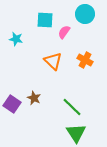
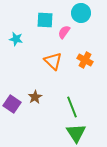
cyan circle: moved 4 px left, 1 px up
brown star: moved 1 px right, 1 px up; rotated 16 degrees clockwise
green line: rotated 25 degrees clockwise
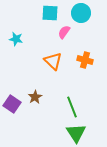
cyan square: moved 5 px right, 7 px up
orange cross: rotated 14 degrees counterclockwise
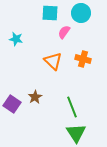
orange cross: moved 2 px left, 1 px up
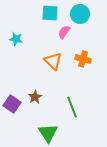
cyan circle: moved 1 px left, 1 px down
green triangle: moved 28 px left
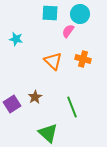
pink semicircle: moved 4 px right, 1 px up
purple square: rotated 24 degrees clockwise
green triangle: rotated 15 degrees counterclockwise
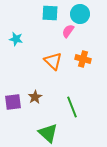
purple square: moved 1 px right, 2 px up; rotated 24 degrees clockwise
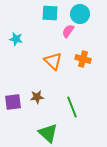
brown star: moved 2 px right; rotated 24 degrees clockwise
